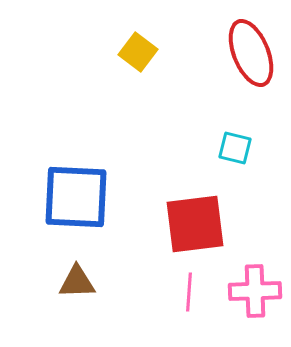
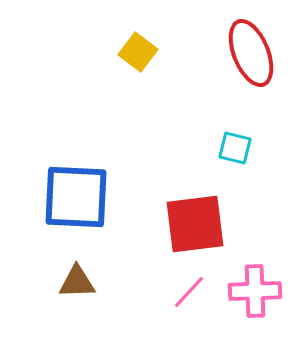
pink line: rotated 39 degrees clockwise
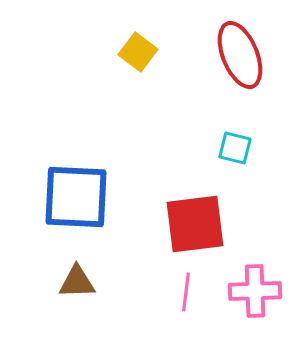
red ellipse: moved 11 px left, 2 px down
pink line: moved 3 px left; rotated 36 degrees counterclockwise
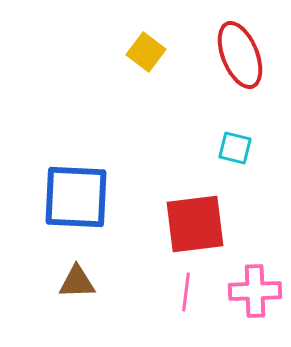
yellow square: moved 8 px right
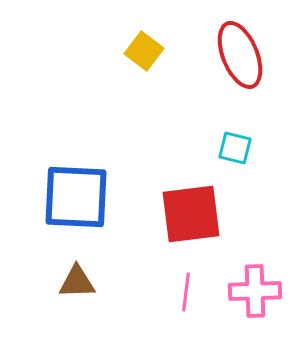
yellow square: moved 2 px left, 1 px up
red square: moved 4 px left, 10 px up
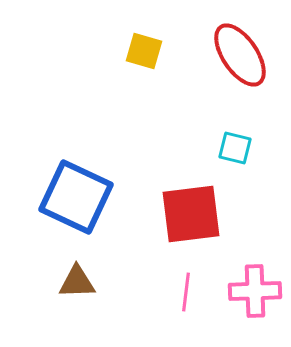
yellow square: rotated 21 degrees counterclockwise
red ellipse: rotated 12 degrees counterclockwise
blue square: rotated 22 degrees clockwise
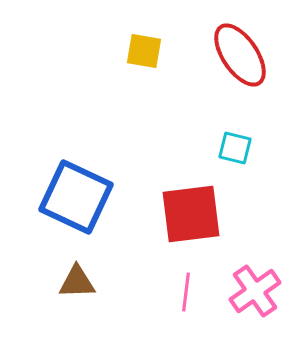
yellow square: rotated 6 degrees counterclockwise
pink cross: rotated 33 degrees counterclockwise
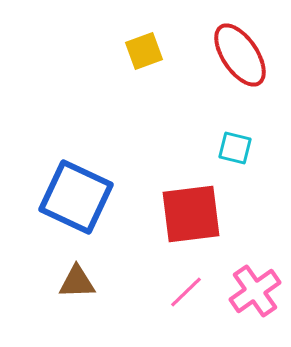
yellow square: rotated 30 degrees counterclockwise
pink line: rotated 39 degrees clockwise
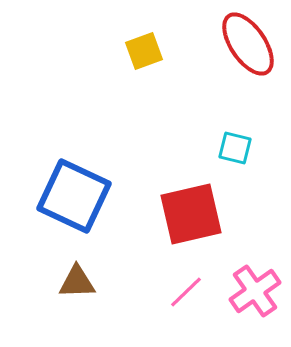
red ellipse: moved 8 px right, 11 px up
blue square: moved 2 px left, 1 px up
red square: rotated 6 degrees counterclockwise
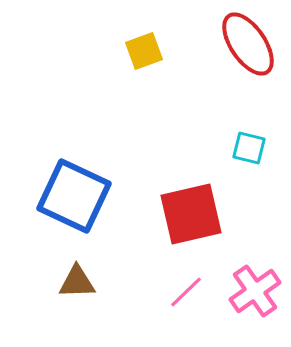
cyan square: moved 14 px right
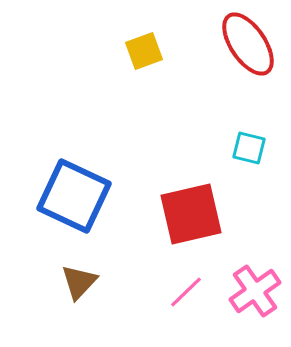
brown triangle: moved 2 px right; rotated 45 degrees counterclockwise
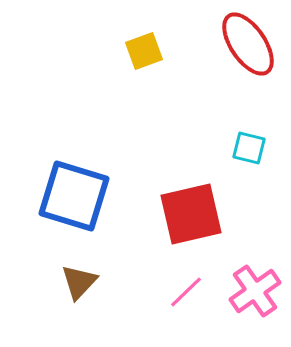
blue square: rotated 8 degrees counterclockwise
